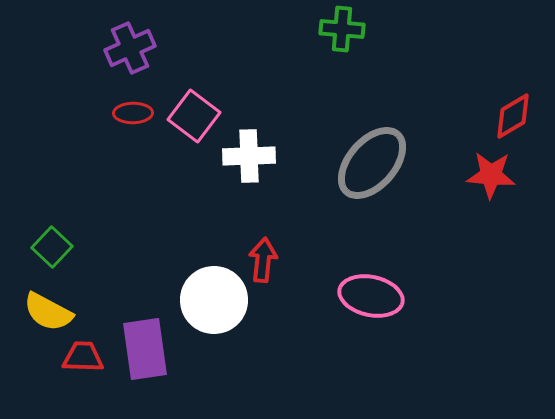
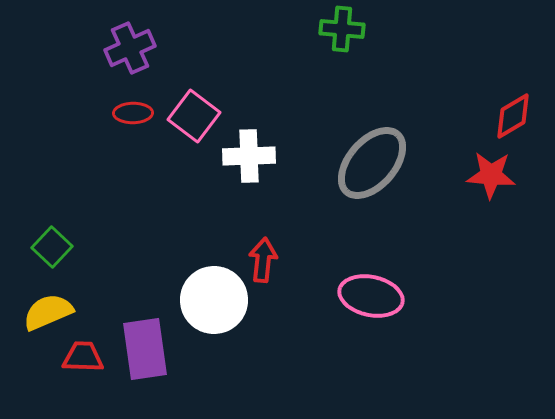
yellow semicircle: rotated 129 degrees clockwise
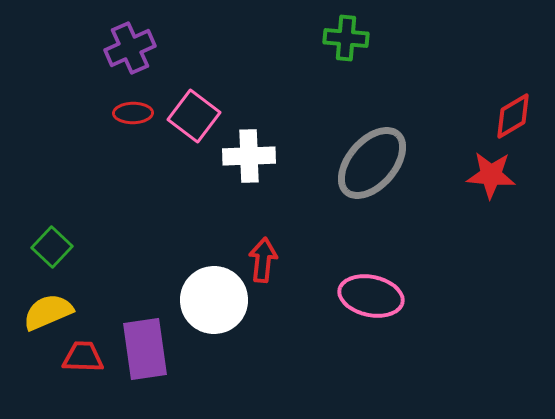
green cross: moved 4 px right, 9 px down
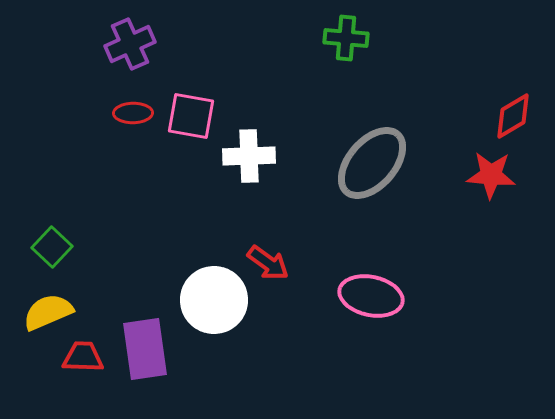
purple cross: moved 4 px up
pink square: moved 3 px left; rotated 27 degrees counterclockwise
red arrow: moved 5 px right, 3 px down; rotated 120 degrees clockwise
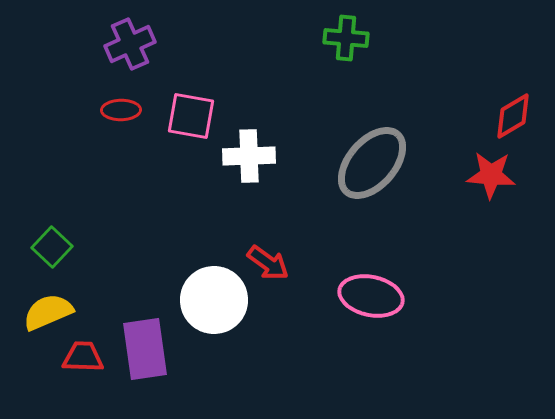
red ellipse: moved 12 px left, 3 px up
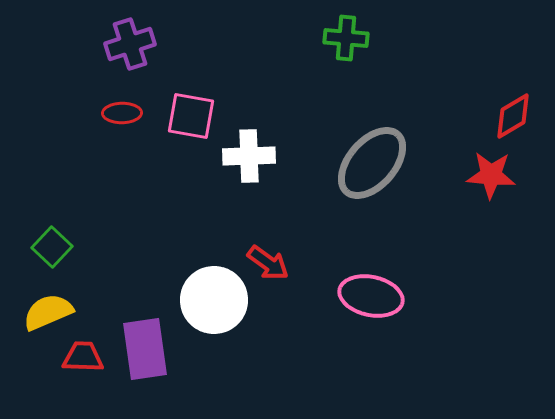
purple cross: rotated 6 degrees clockwise
red ellipse: moved 1 px right, 3 px down
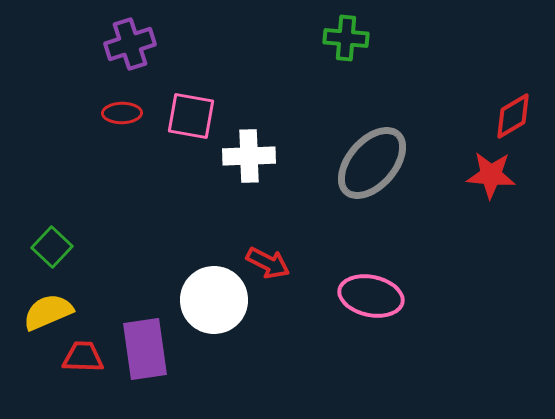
red arrow: rotated 9 degrees counterclockwise
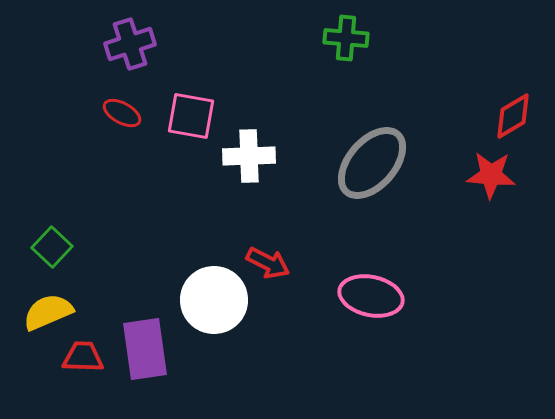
red ellipse: rotated 30 degrees clockwise
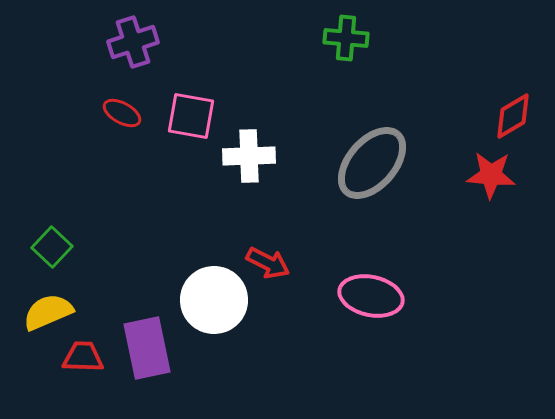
purple cross: moved 3 px right, 2 px up
purple rectangle: moved 2 px right, 1 px up; rotated 4 degrees counterclockwise
